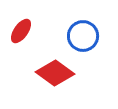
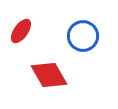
red diamond: moved 6 px left, 2 px down; rotated 24 degrees clockwise
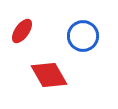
red ellipse: moved 1 px right
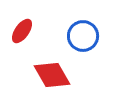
red diamond: moved 3 px right
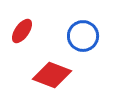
red diamond: rotated 39 degrees counterclockwise
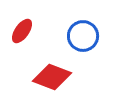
red diamond: moved 2 px down
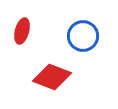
red ellipse: rotated 20 degrees counterclockwise
